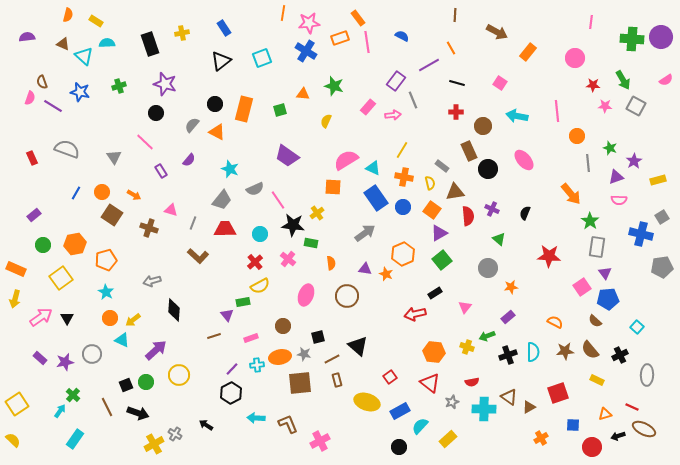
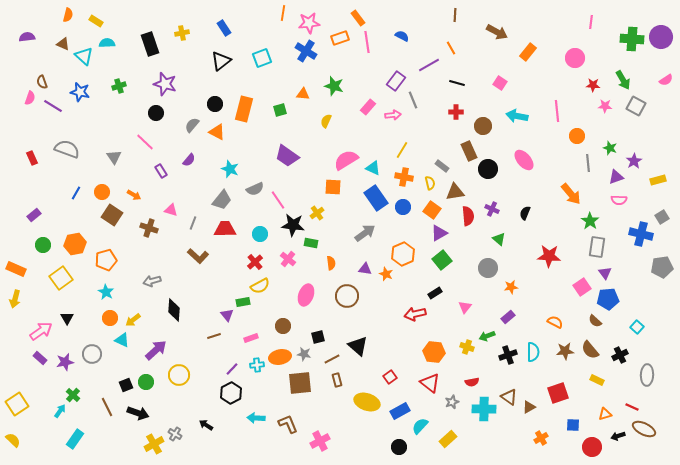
pink arrow at (41, 317): moved 14 px down
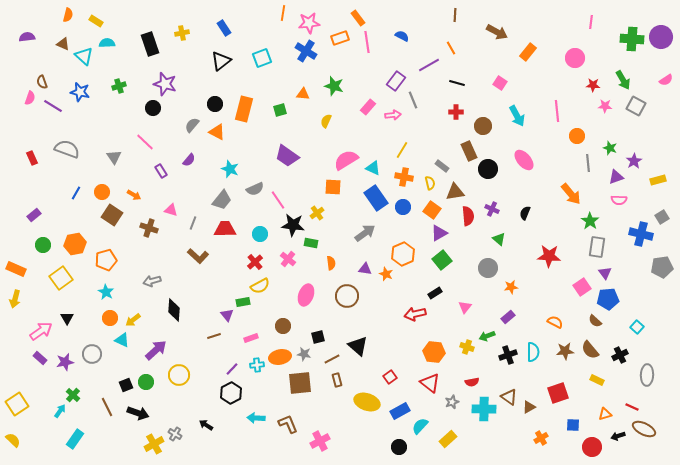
black circle at (156, 113): moved 3 px left, 5 px up
cyan arrow at (517, 116): rotated 130 degrees counterclockwise
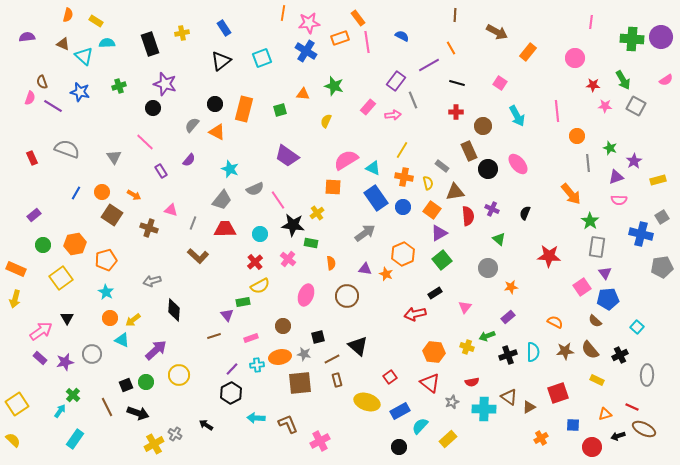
pink ellipse at (524, 160): moved 6 px left, 4 px down
yellow semicircle at (430, 183): moved 2 px left
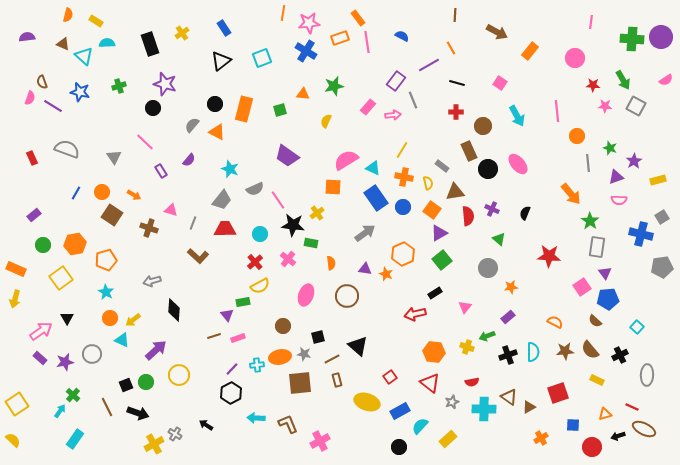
yellow cross at (182, 33): rotated 24 degrees counterclockwise
orange rectangle at (528, 52): moved 2 px right, 1 px up
green star at (334, 86): rotated 30 degrees counterclockwise
pink rectangle at (251, 338): moved 13 px left
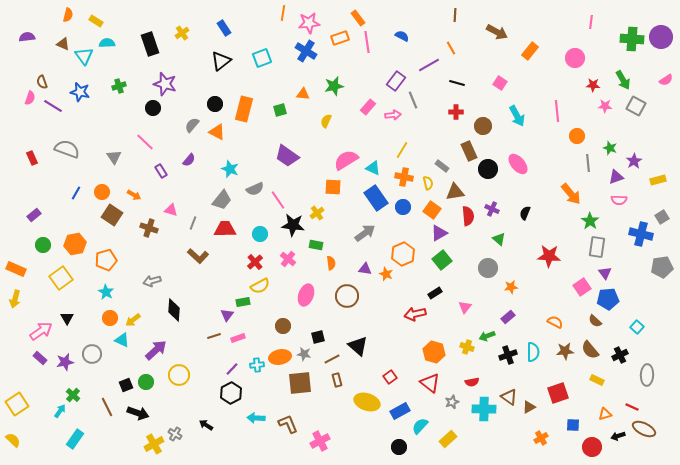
cyan triangle at (84, 56): rotated 12 degrees clockwise
green rectangle at (311, 243): moved 5 px right, 2 px down
purple triangle at (227, 315): rotated 16 degrees clockwise
orange hexagon at (434, 352): rotated 10 degrees clockwise
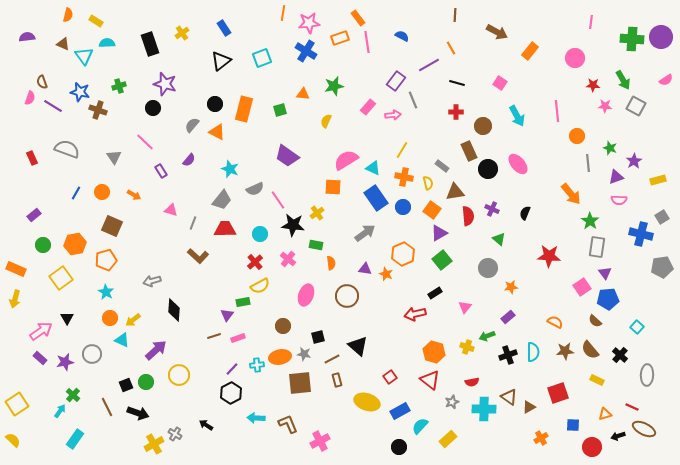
brown square at (112, 215): moved 11 px down; rotated 10 degrees counterclockwise
brown cross at (149, 228): moved 51 px left, 118 px up
black cross at (620, 355): rotated 21 degrees counterclockwise
red triangle at (430, 383): moved 3 px up
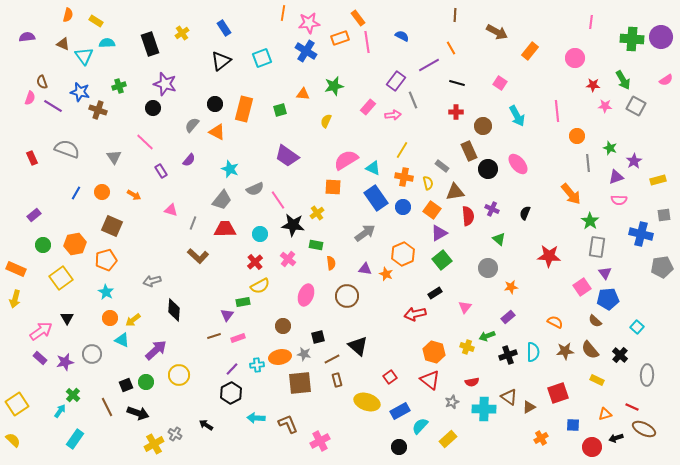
gray square at (662, 217): moved 2 px right, 2 px up; rotated 24 degrees clockwise
black arrow at (618, 436): moved 2 px left, 2 px down
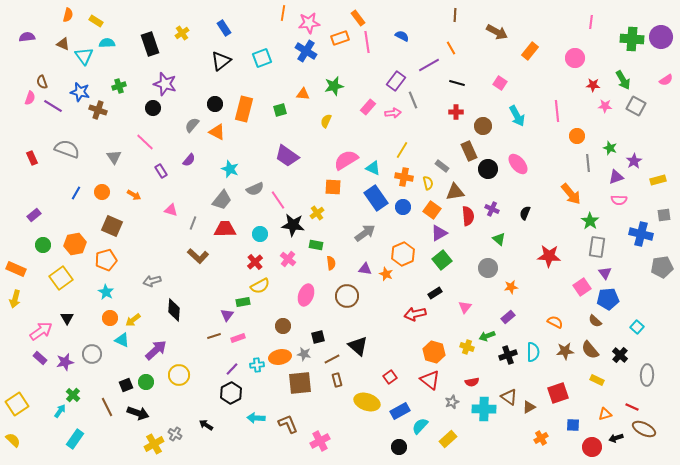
pink arrow at (393, 115): moved 2 px up
